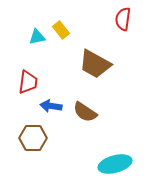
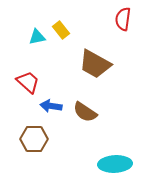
red trapezoid: rotated 55 degrees counterclockwise
brown hexagon: moved 1 px right, 1 px down
cyan ellipse: rotated 12 degrees clockwise
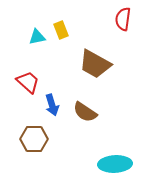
yellow rectangle: rotated 18 degrees clockwise
blue arrow: moved 1 px right, 1 px up; rotated 115 degrees counterclockwise
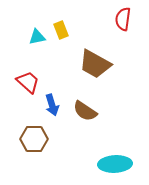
brown semicircle: moved 1 px up
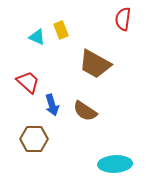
cyan triangle: rotated 36 degrees clockwise
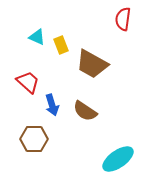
yellow rectangle: moved 15 px down
brown trapezoid: moved 3 px left
cyan ellipse: moved 3 px right, 5 px up; rotated 32 degrees counterclockwise
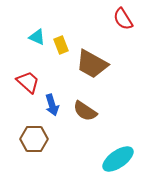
red semicircle: rotated 40 degrees counterclockwise
